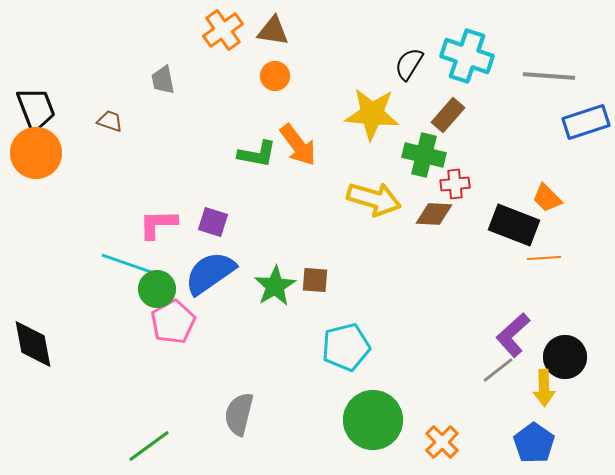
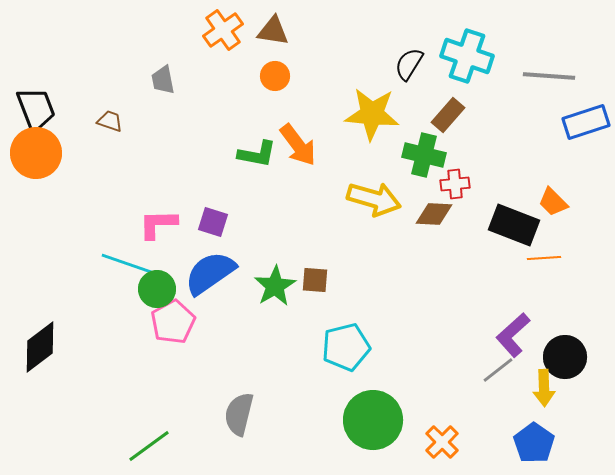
orange trapezoid at (547, 198): moved 6 px right, 4 px down
black diamond at (33, 344): moved 7 px right, 3 px down; rotated 64 degrees clockwise
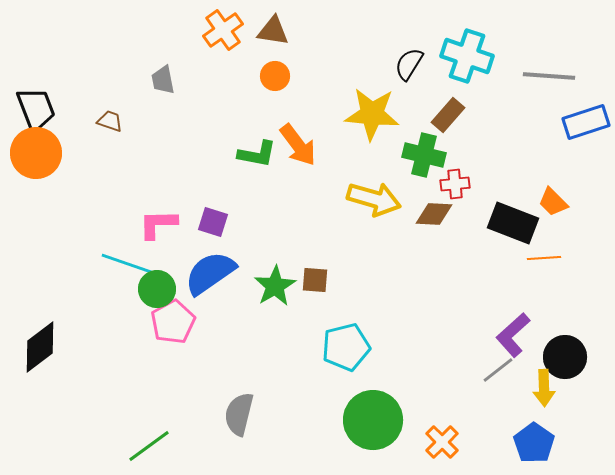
black rectangle at (514, 225): moved 1 px left, 2 px up
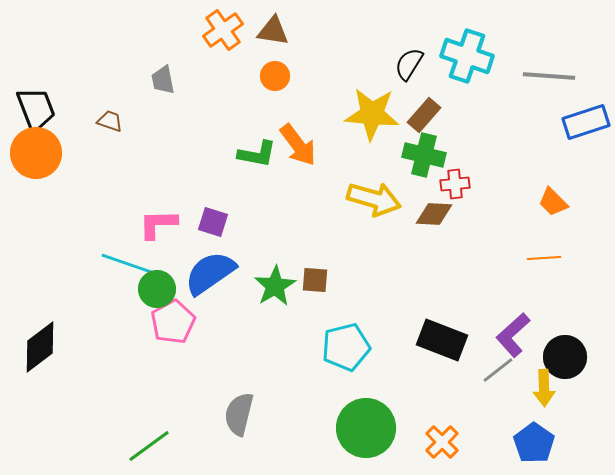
brown rectangle at (448, 115): moved 24 px left
black rectangle at (513, 223): moved 71 px left, 117 px down
green circle at (373, 420): moved 7 px left, 8 px down
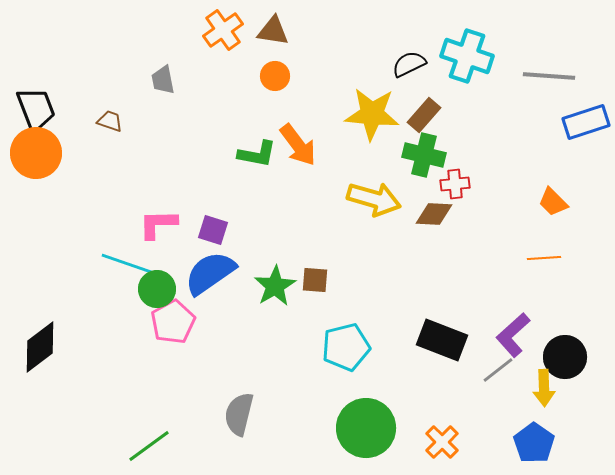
black semicircle at (409, 64): rotated 32 degrees clockwise
purple square at (213, 222): moved 8 px down
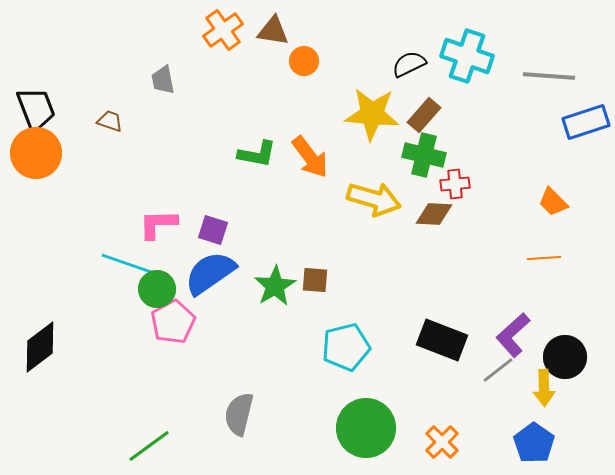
orange circle at (275, 76): moved 29 px right, 15 px up
orange arrow at (298, 145): moved 12 px right, 12 px down
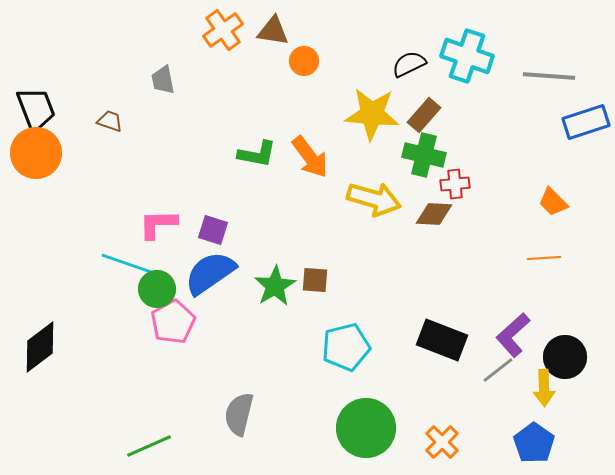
green line at (149, 446): rotated 12 degrees clockwise
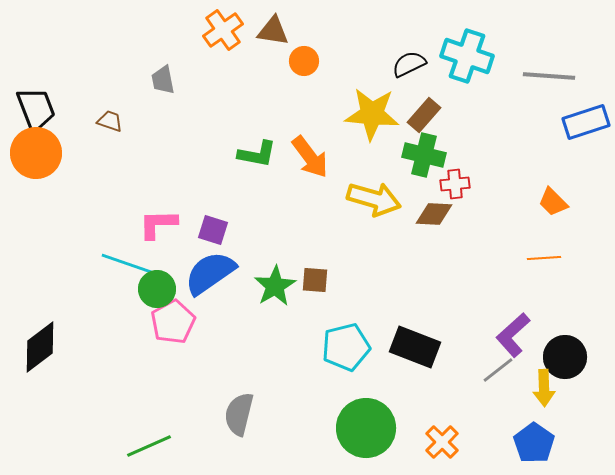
black rectangle at (442, 340): moved 27 px left, 7 px down
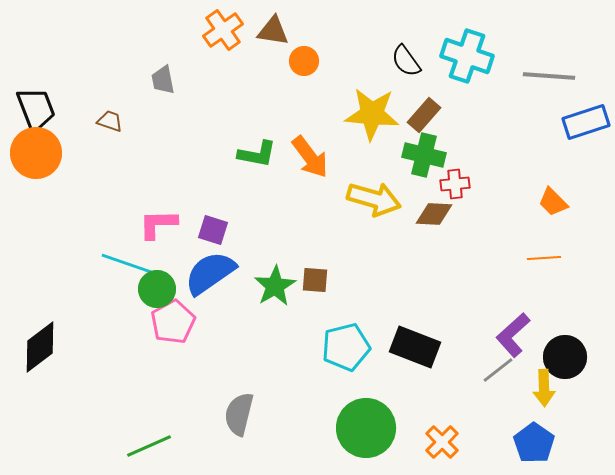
black semicircle at (409, 64): moved 3 px left, 3 px up; rotated 100 degrees counterclockwise
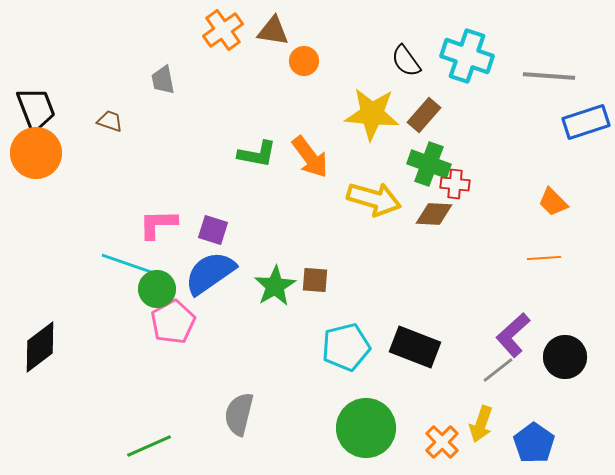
green cross at (424, 155): moved 5 px right, 9 px down; rotated 6 degrees clockwise
red cross at (455, 184): rotated 12 degrees clockwise
yellow arrow at (544, 388): moved 63 px left, 36 px down; rotated 21 degrees clockwise
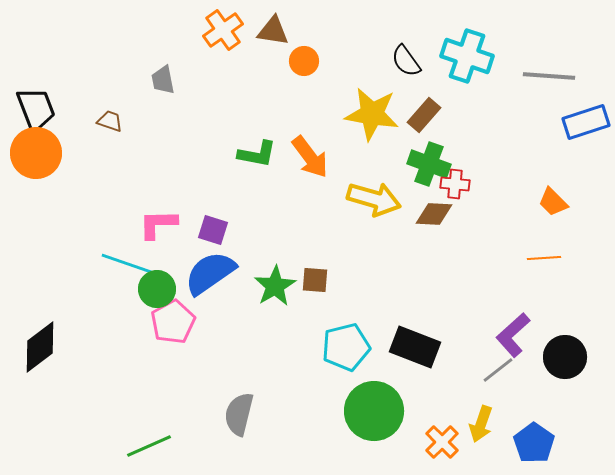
yellow star at (372, 114): rotated 4 degrees clockwise
green circle at (366, 428): moved 8 px right, 17 px up
